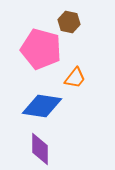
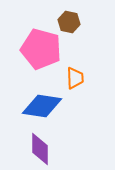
orange trapezoid: rotated 40 degrees counterclockwise
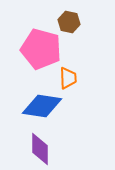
orange trapezoid: moved 7 px left
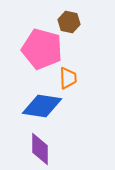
pink pentagon: moved 1 px right
